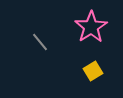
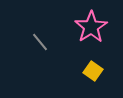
yellow square: rotated 24 degrees counterclockwise
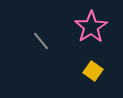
gray line: moved 1 px right, 1 px up
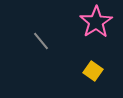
pink star: moved 5 px right, 5 px up
